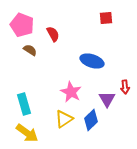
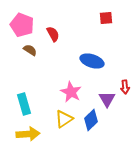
yellow arrow: moved 1 px right, 1 px down; rotated 40 degrees counterclockwise
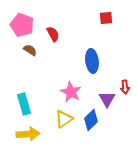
blue ellipse: rotated 65 degrees clockwise
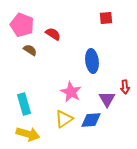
red semicircle: rotated 28 degrees counterclockwise
blue diamond: rotated 40 degrees clockwise
yellow arrow: rotated 20 degrees clockwise
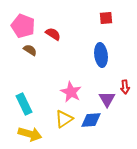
pink pentagon: moved 1 px right, 1 px down
blue ellipse: moved 9 px right, 6 px up
cyan rectangle: rotated 10 degrees counterclockwise
yellow arrow: moved 2 px right
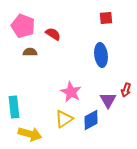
brown semicircle: moved 2 px down; rotated 32 degrees counterclockwise
red arrow: moved 1 px right, 3 px down; rotated 24 degrees clockwise
purple triangle: moved 1 px right, 1 px down
cyan rectangle: moved 10 px left, 3 px down; rotated 20 degrees clockwise
blue diamond: rotated 25 degrees counterclockwise
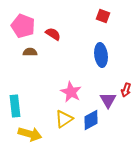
red square: moved 3 px left, 2 px up; rotated 24 degrees clockwise
cyan rectangle: moved 1 px right, 1 px up
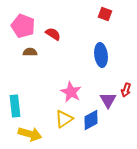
red square: moved 2 px right, 2 px up
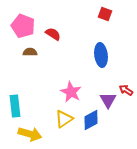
red arrow: rotated 104 degrees clockwise
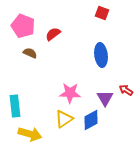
red square: moved 3 px left, 1 px up
red semicircle: rotated 70 degrees counterclockwise
brown semicircle: moved 1 px down; rotated 24 degrees clockwise
pink star: moved 1 px left, 1 px down; rotated 25 degrees counterclockwise
purple triangle: moved 3 px left, 2 px up
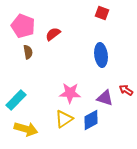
brown semicircle: moved 2 px left, 1 px up; rotated 56 degrees clockwise
purple triangle: rotated 42 degrees counterclockwise
cyan rectangle: moved 1 px right, 6 px up; rotated 50 degrees clockwise
yellow arrow: moved 4 px left, 5 px up
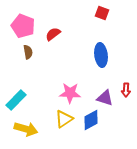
red arrow: rotated 120 degrees counterclockwise
